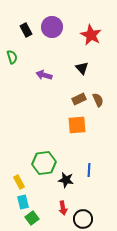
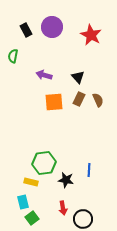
green semicircle: moved 1 px right, 1 px up; rotated 152 degrees counterclockwise
black triangle: moved 4 px left, 9 px down
brown rectangle: rotated 40 degrees counterclockwise
orange square: moved 23 px left, 23 px up
yellow rectangle: moved 12 px right; rotated 48 degrees counterclockwise
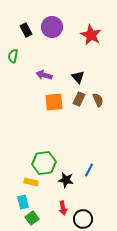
blue line: rotated 24 degrees clockwise
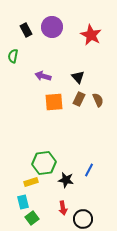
purple arrow: moved 1 px left, 1 px down
yellow rectangle: rotated 32 degrees counterclockwise
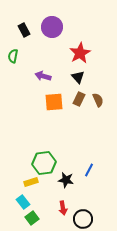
black rectangle: moved 2 px left
red star: moved 11 px left, 18 px down; rotated 15 degrees clockwise
cyan rectangle: rotated 24 degrees counterclockwise
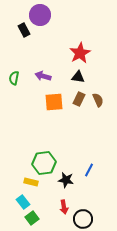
purple circle: moved 12 px left, 12 px up
green semicircle: moved 1 px right, 22 px down
black triangle: rotated 40 degrees counterclockwise
yellow rectangle: rotated 32 degrees clockwise
red arrow: moved 1 px right, 1 px up
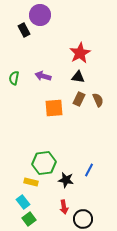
orange square: moved 6 px down
green square: moved 3 px left, 1 px down
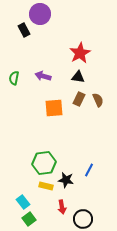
purple circle: moved 1 px up
yellow rectangle: moved 15 px right, 4 px down
red arrow: moved 2 px left
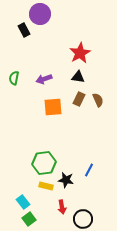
purple arrow: moved 1 px right, 3 px down; rotated 35 degrees counterclockwise
orange square: moved 1 px left, 1 px up
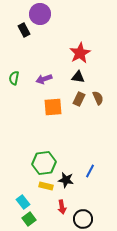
brown semicircle: moved 2 px up
blue line: moved 1 px right, 1 px down
